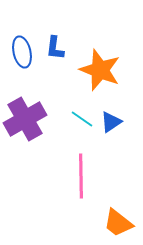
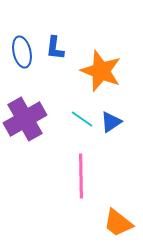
orange star: moved 1 px right, 1 px down
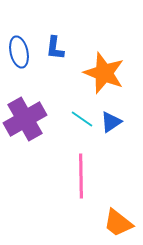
blue ellipse: moved 3 px left
orange star: moved 3 px right, 2 px down
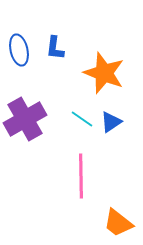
blue ellipse: moved 2 px up
